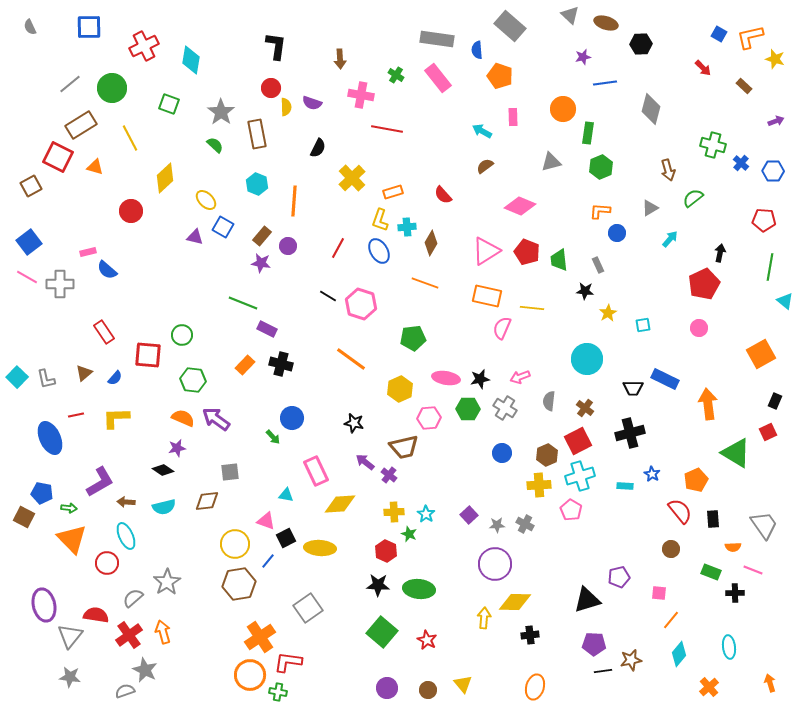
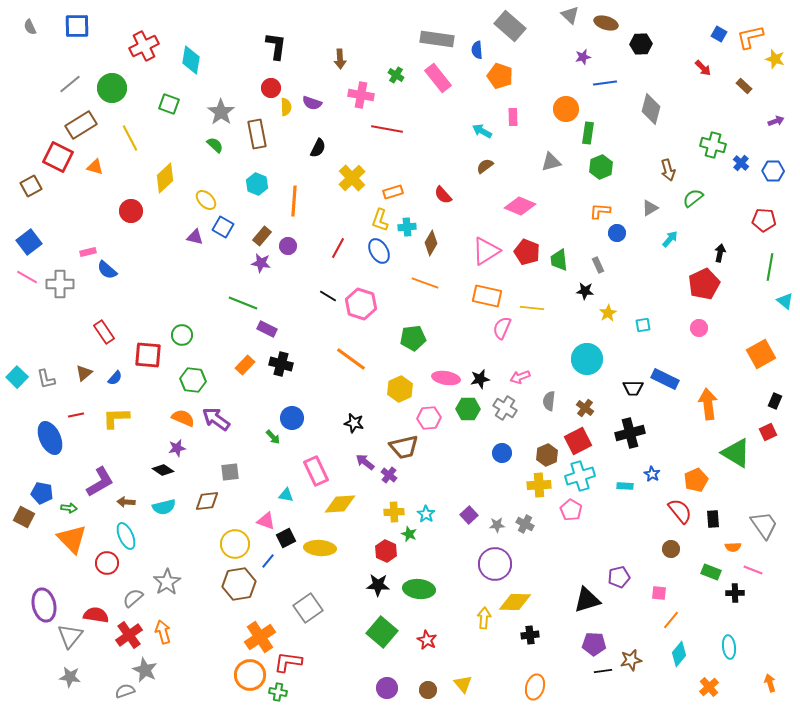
blue square at (89, 27): moved 12 px left, 1 px up
orange circle at (563, 109): moved 3 px right
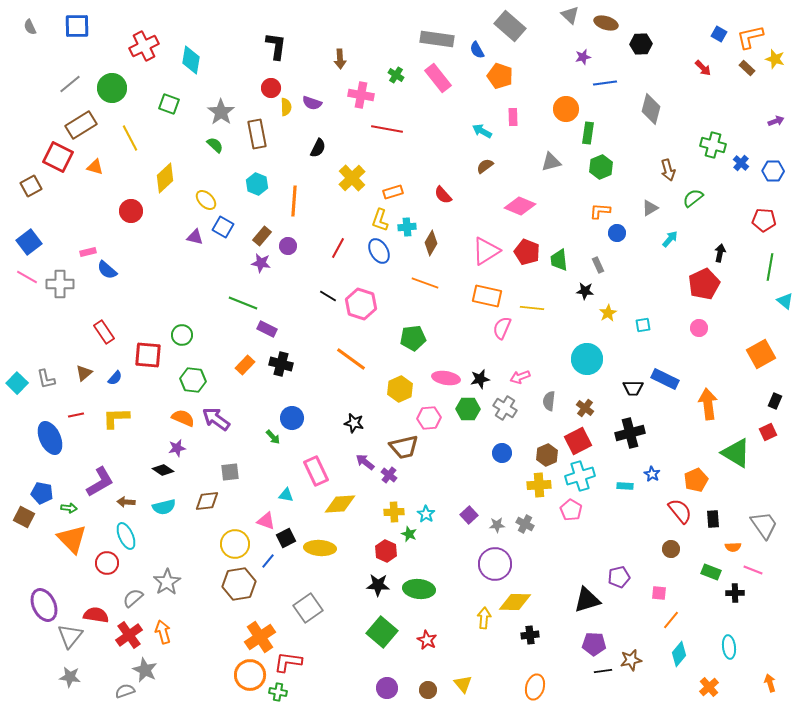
blue semicircle at (477, 50): rotated 24 degrees counterclockwise
brown rectangle at (744, 86): moved 3 px right, 18 px up
cyan square at (17, 377): moved 6 px down
purple ellipse at (44, 605): rotated 12 degrees counterclockwise
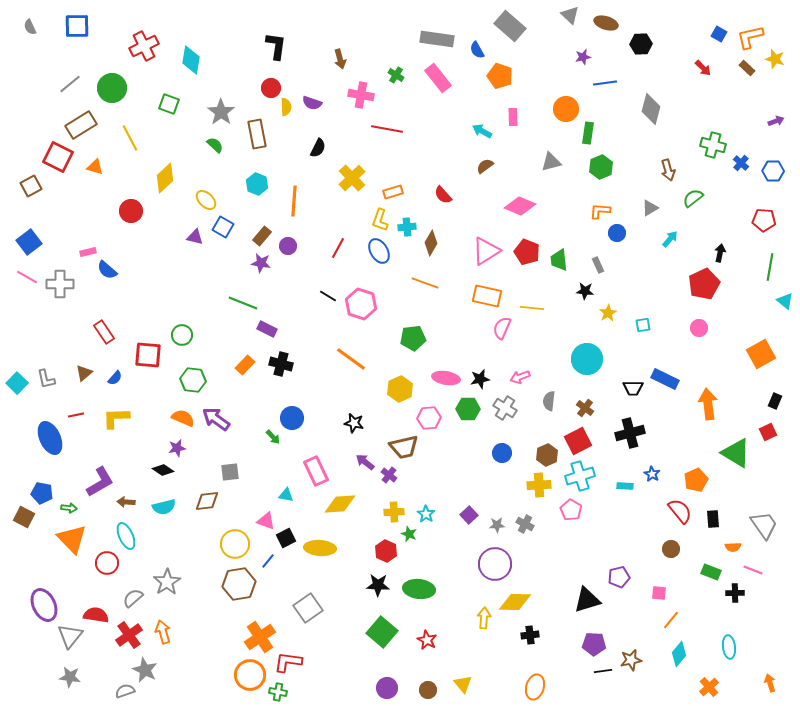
brown arrow at (340, 59): rotated 12 degrees counterclockwise
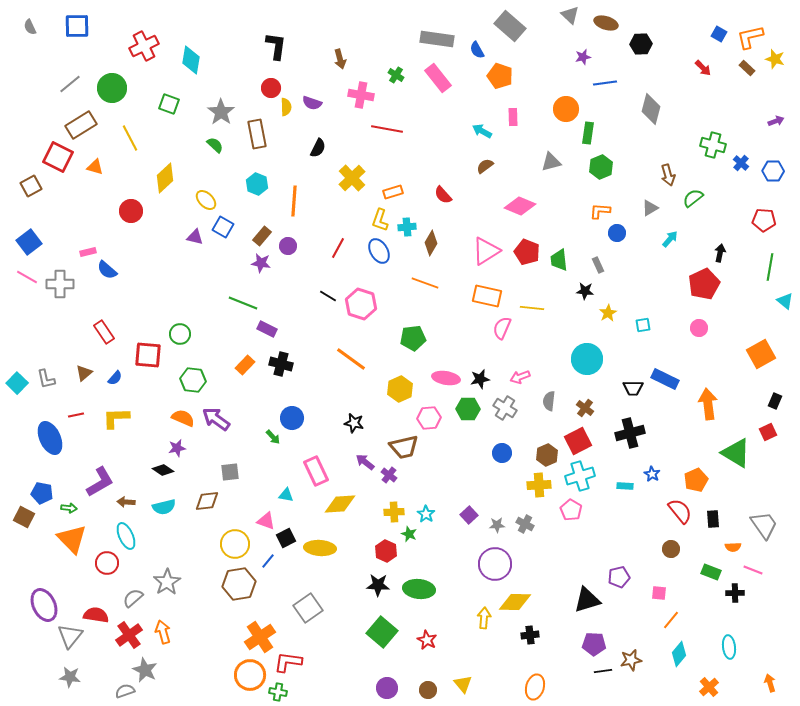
brown arrow at (668, 170): moved 5 px down
green circle at (182, 335): moved 2 px left, 1 px up
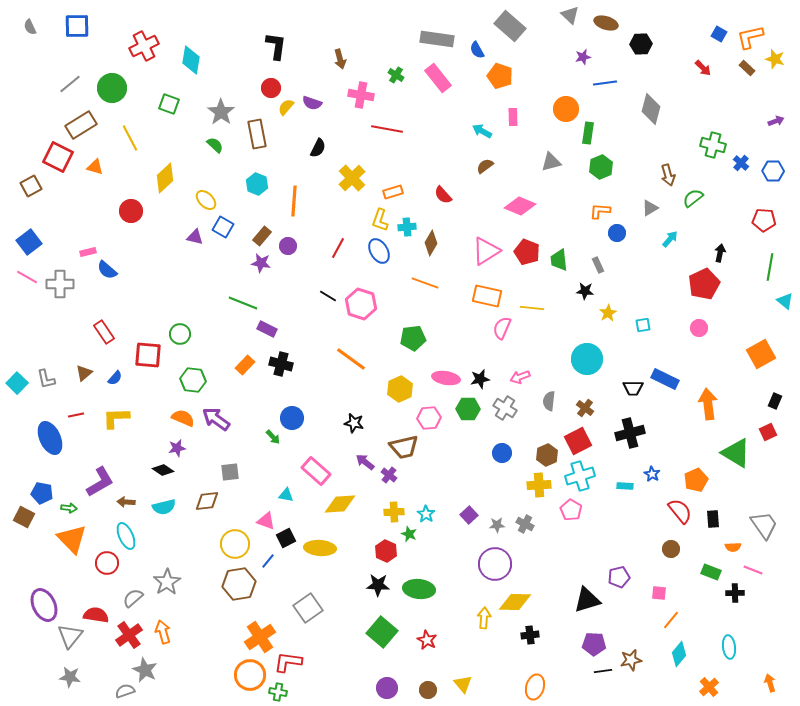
yellow semicircle at (286, 107): rotated 138 degrees counterclockwise
pink rectangle at (316, 471): rotated 24 degrees counterclockwise
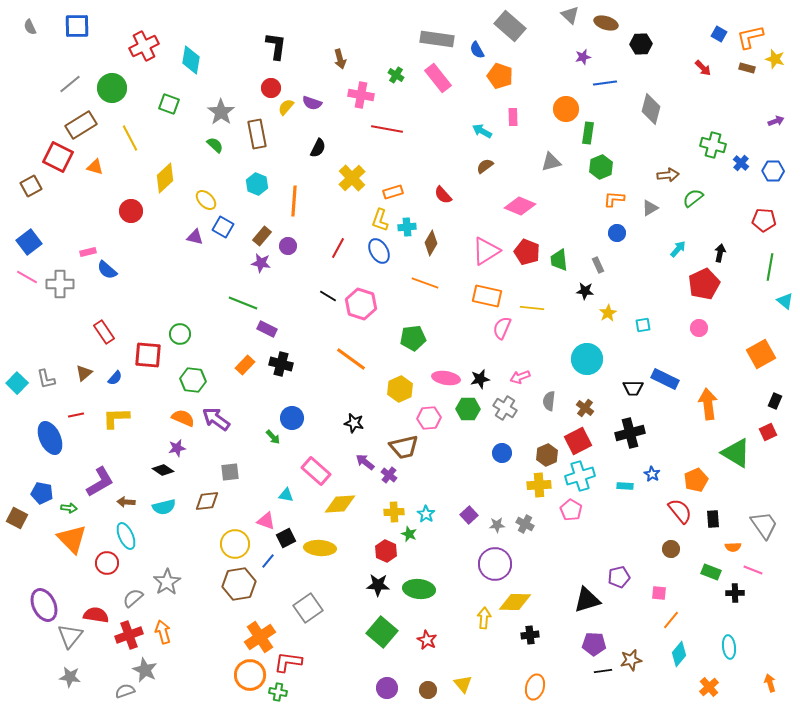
brown rectangle at (747, 68): rotated 28 degrees counterclockwise
brown arrow at (668, 175): rotated 80 degrees counterclockwise
orange L-shape at (600, 211): moved 14 px right, 12 px up
cyan arrow at (670, 239): moved 8 px right, 10 px down
brown square at (24, 517): moved 7 px left, 1 px down
red cross at (129, 635): rotated 16 degrees clockwise
